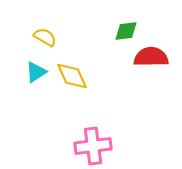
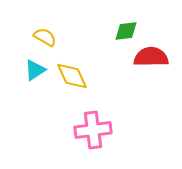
cyan triangle: moved 1 px left, 2 px up
pink cross: moved 16 px up
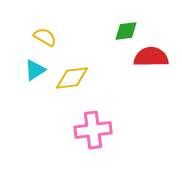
yellow diamond: moved 2 px down; rotated 72 degrees counterclockwise
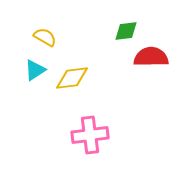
pink cross: moved 3 px left, 5 px down
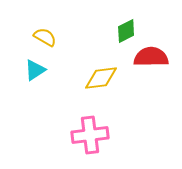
green diamond: rotated 20 degrees counterclockwise
yellow diamond: moved 29 px right
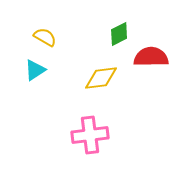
green diamond: moved 7 px left, 3 px down
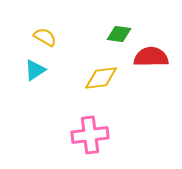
green diamond: rotated 35 degrees clockwise
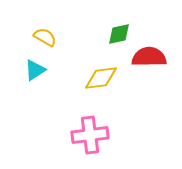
green diamond: rotated 20 degrees counterclockwise
red semicircle: moved 2 px left
